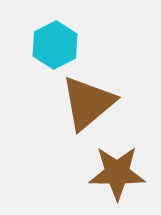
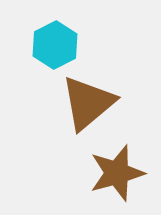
brown star: rotated 16 degrees counterclockwise
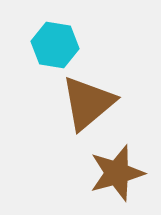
cyan hexagon: rotated 24 degrees counterclockwise
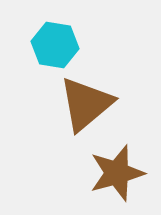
brown triangle: moved 2 px left, 1 px down
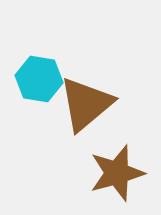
cyan hexagon: moved 16 px left, 34 px down
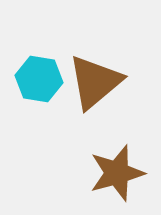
brown triangle: moved 9 px right, 22 px up
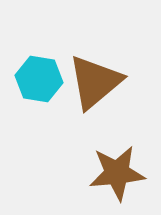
brown star: rotated 10 degrees clockwise
